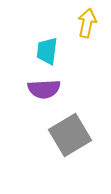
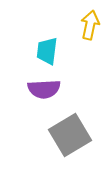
yellow arrow: moved 3 px right, 2 px down
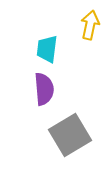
cyan trapezoid: moved 2 px up
purple semicircle: rotated 92 degrees counterclockwise
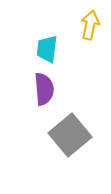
gray square: rotated 9 degrees counterclockwise
